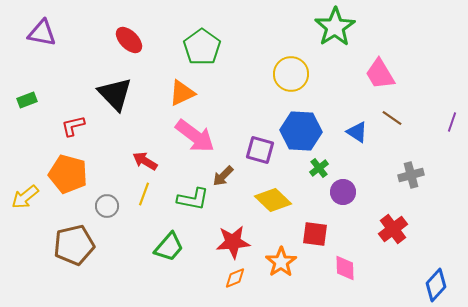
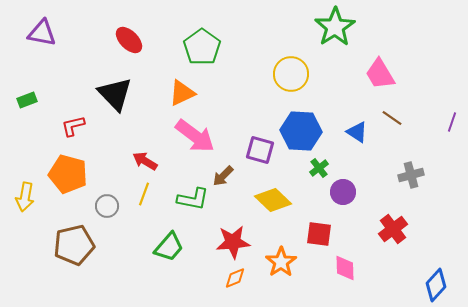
yellow arrow: rotated 40 degrees counterclockwise
red square: moved 4 px right
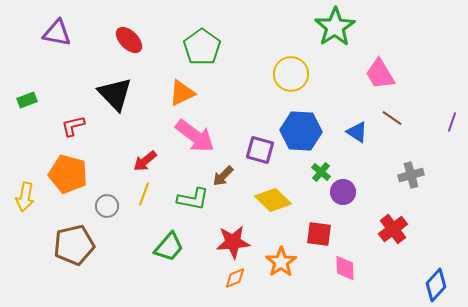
purple triangle: moved 15 px right
red arrow: rotated 70 degrees counterclockwise
green cross: moved 2 px right, 4 px down; rotated 12 degrees counterclockwise
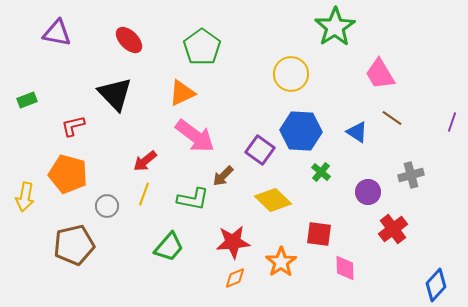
purple square: rotated 20 degrees clockwise
purple circle: moved 25 px right
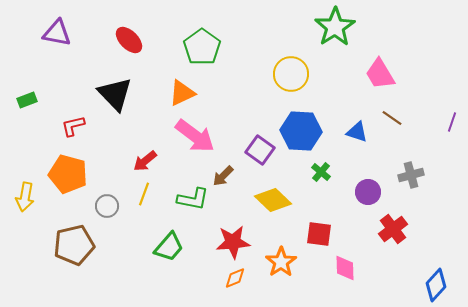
blue triangle: rotated 15 degrees counterclockwise
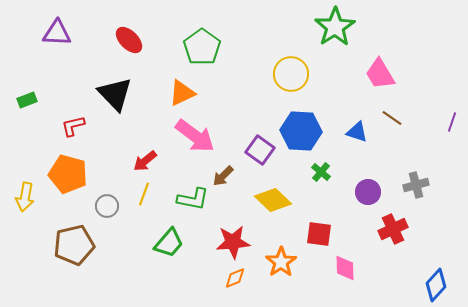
purple triangle: rotated 8 degrees counterclockwise
gray cross: moved 5 px right, 10 px down
red cross: rotated 12 degrees clockwise
green trapezoid: moved 4 px up
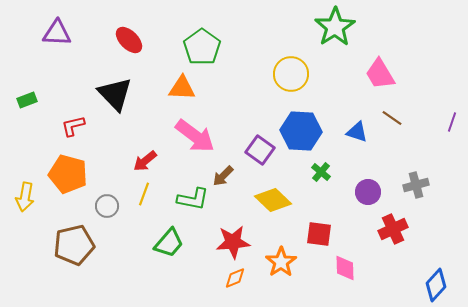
orange triangle: moved 5 px up; rotated 28 degrees clockwise
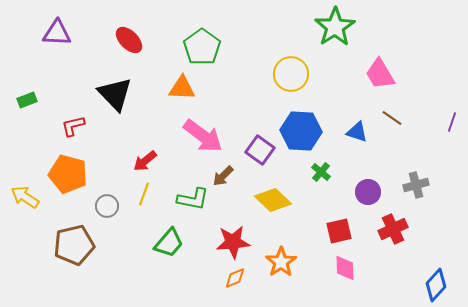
pink arrow: moved 8 px right
yellow arrow: rotated 112 degrees clockwise
red square: moved 20 px right, 3 px up; rotated 20 degrees counterclockwise
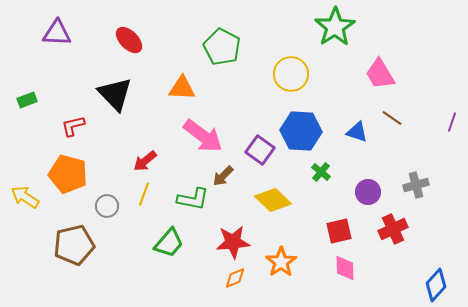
green pentagon: moved 20 px right; rotated 9 degrees counterclockwise
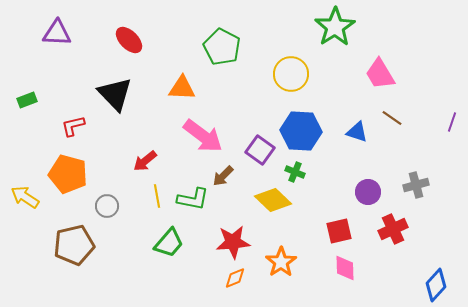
green cross: moved 26 px left; rotated 18 degrees counterclockwise
yellow line: moved 13 px right, 2 px down; rotated 30 degrees counterclockwise
